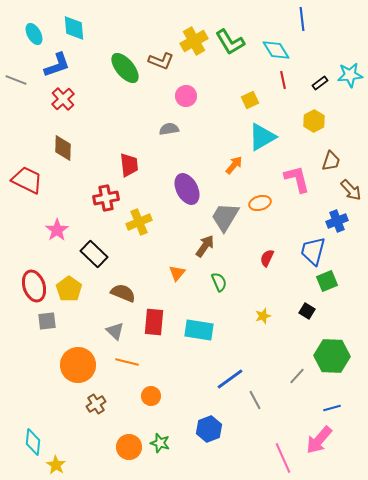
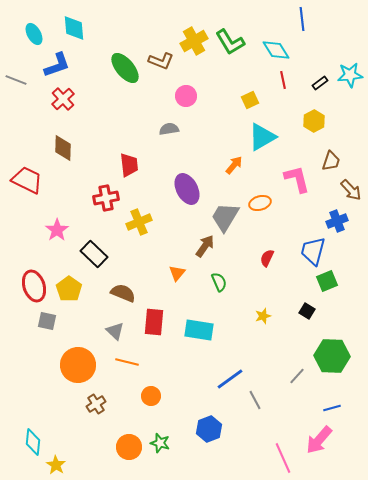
gray square at (47, 321): rotated 18 degrees clockwise
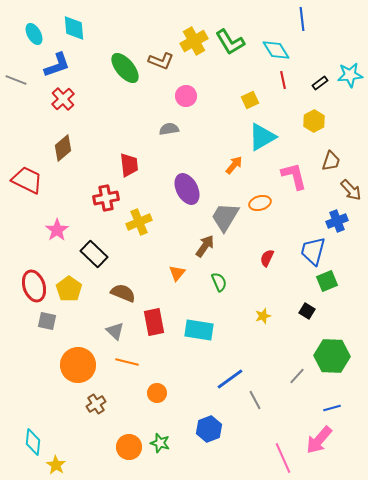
brown diamond at (63, 148): rotated 48 degrees clockwise
pink L-shape at (297, 179): moved 3 px left, 3 px up
red rectangle at (154, 322): rotated 16 degrees counterclockwise
orange circle at (151, 396): moved 6 px right, 3 px up
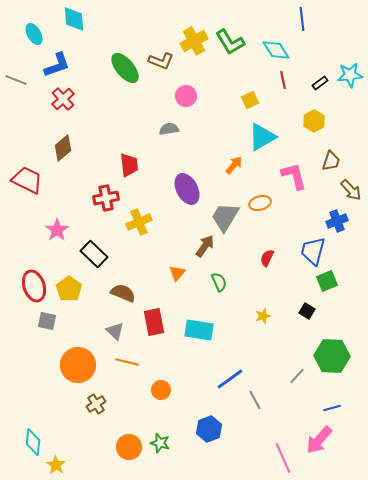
cyan diamond at (74, 28): moved 9 px up
orange circle at (157, 393): moved 4 px right, 3 px up
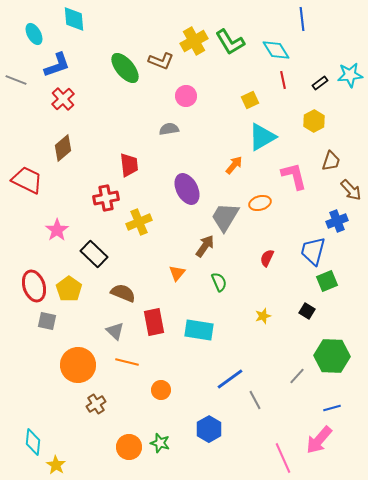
blue hexagon at (209, 429): rotated 10 degrees counterclockwise
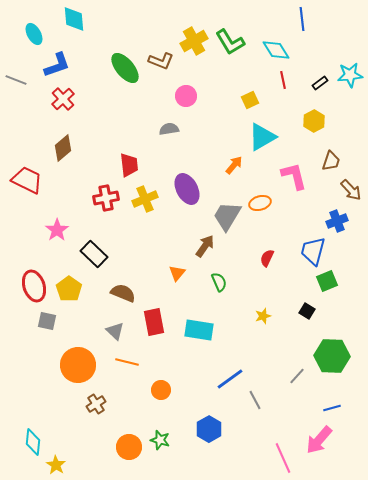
gray trapezoid at (225, 217): moved 2 px right, 1 px up
yellow cross at (139, 222): moved 6 px right, 23 px up
green star at (160, 443): moved 3 px up
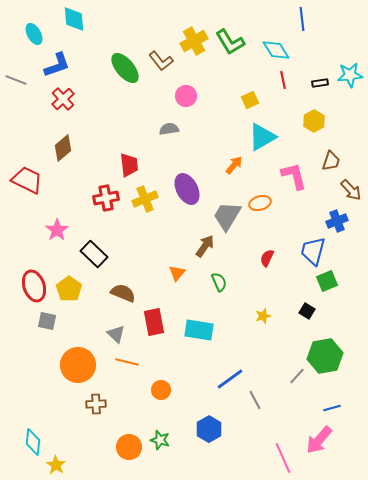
brown L-shape at (161, 61): rotated 30 degrees clockwise
black rectangle at (320, 83): rotated 28 degrees clockwise
gray triangle at (115, 331): moved 1 px right, 3 px down
green hexagon at (332, 356): moved 7 px left; rotated 12 degrees counterclockwise
brown cross at (96, 404): rotated 30 degrees clockwise
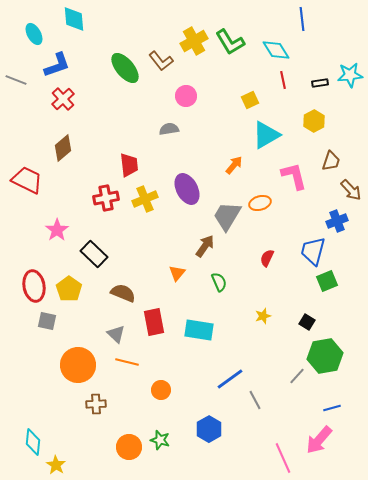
cyan triangle at (262, 137): moved 4 px right, 2 px up
red ellipse at (34, 286): rotated 8 degrees clockwise
black square at (307, 311): moved 11 px down
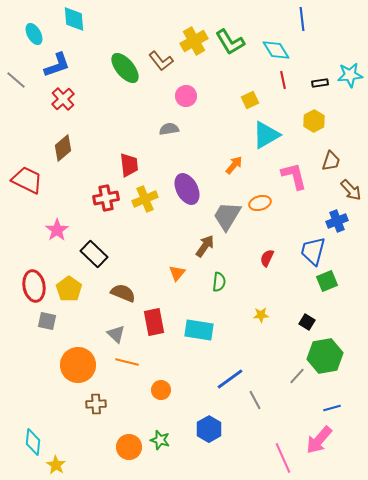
gray line at (16, 80): rotated 20 degrees clockwise
green semicircle at (219, 282): rotated 30 degrees clockwise
yellow star at (263, 316): moved 2 px left, 1 px up; rotated 14 degrees clockwise
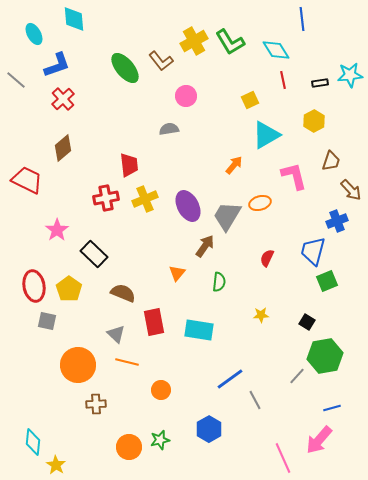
purple ellipse at (187, 189): moved 1 px right, 17 px down
green star at (160, 440): rotated 30 degrees counterclockwise
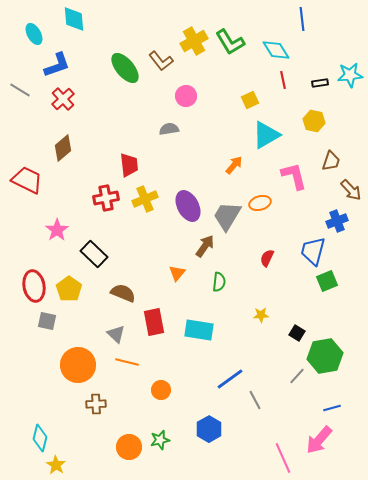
gray line at (16, 80): moved 4 px right, 10 px down; rotated 10 degrees counterclockwise
yellow hexagon at (314, 121): rotated 20 degrees counterclockwise
black square at (307, 322): moved 10 px left, 11 px down
cyan diamond at (33, 442): moved 7 px right, 4 px up; rotated 8 degrees clockwise
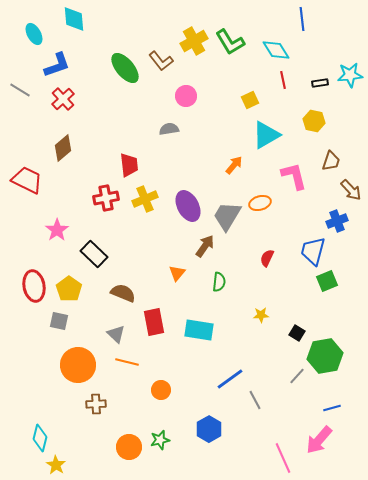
gray square at (47, 321): moved 12 px right
